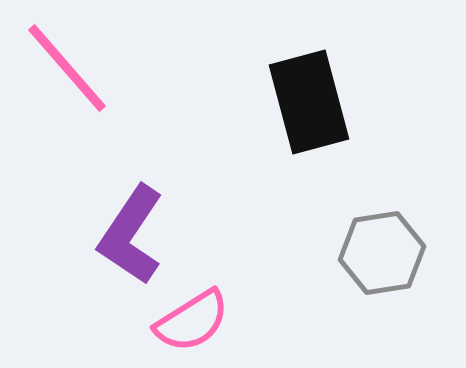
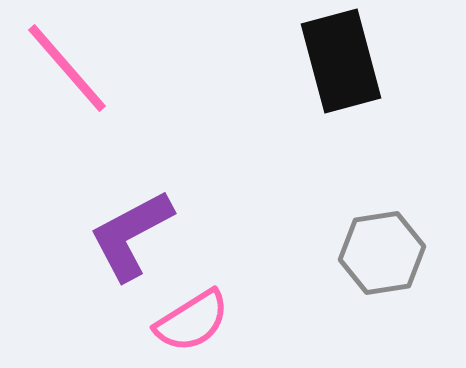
black rectangle: moved 32 px right, 41 px up
purple L-shape: rotated 28 degrees clockwise
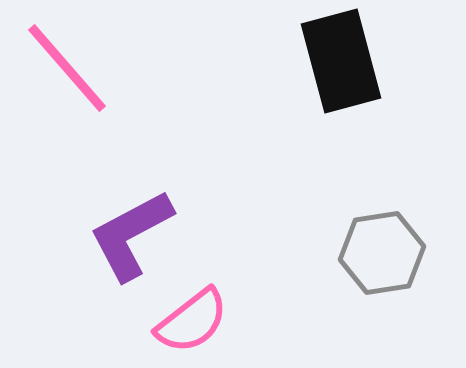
pink semicircle: rotated 6 degrees counterclockwise
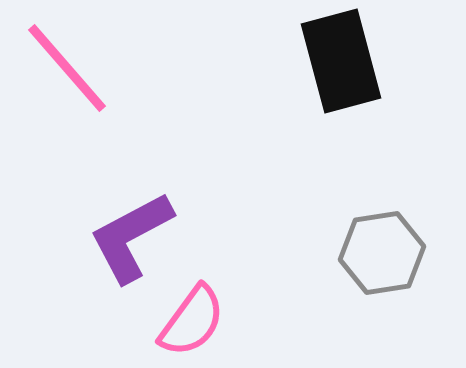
purple L-shape: moved 2 px down
pink semicircle: rotated 16 degrees counterclockwise
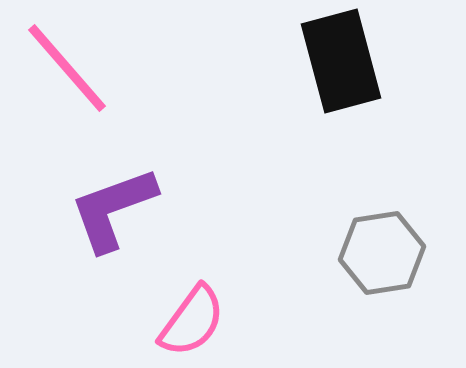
purple L-shape: moved 18 px left, 28 px up; rotated 8 degrees clockwise
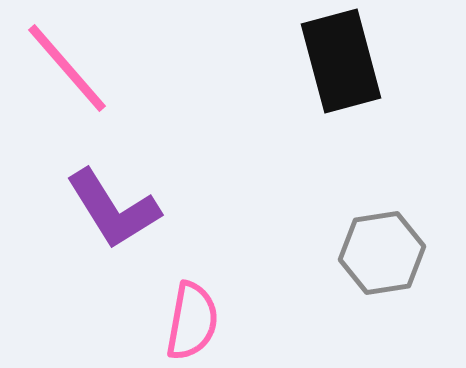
purple L-shape: rotated 102 degrees counterclockwise
pink semicircle: rotated 26 degrees counterclockwise
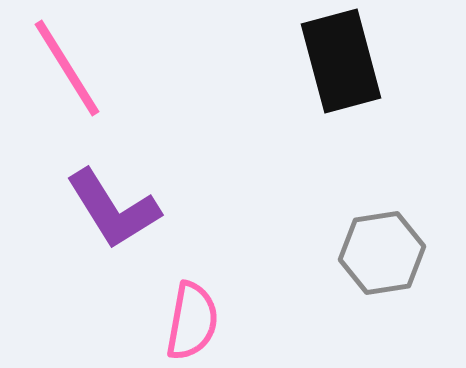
pink line: rotated 9 degrees clockwise
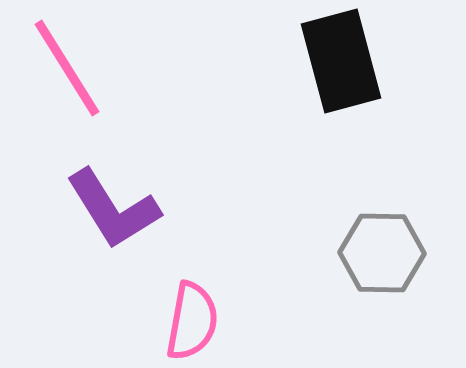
gray hexagon: rotated 10 degrees clockwise
